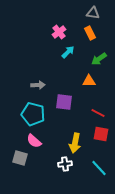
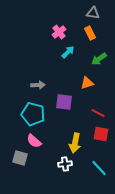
orange triangle: moved 2 px left, 2 px down; rotated 16 degrees counterclockwise
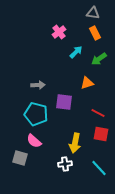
orange rectangle: moved 5 px right
cyan arrow: moved 8 px right
cyan pentagon: moved 3 px right
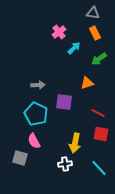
cyan arrow: moved 2 px left, 4 px up
cyan pentagon: rotated 10 degrees clockwise
pink semicircle: rotated 21 degrees clockwise
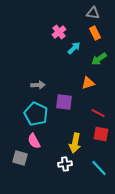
orange triangle: moved 1 px right
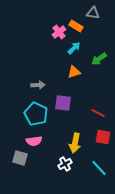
orange rectangle: moved 19 px left, 7 px up; rotated 32 degrees counterclockwise
orange triangle: moved 14 px left, 11 px up
purple square: moved 1 px left, 1 px down
red square: moved 2 px right, 3 px down
pink semicircle: rotated 70 degrees counterclockwise
white cross: rotated 24 degrees counterclockwise
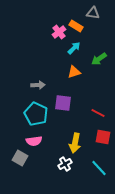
gray square: rotated 14 degrees clockwise
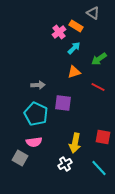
gray triangle: rotated 24 degrees clockwise
red line: moved 26 px up
pink semicircle: moved 1 px down
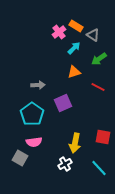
gray triangle: moved 22 px down
purple square: rotated 30 degrees counterclockwise
cyan pentagon: moved 4 px left; rotated 10 degrees clockwise
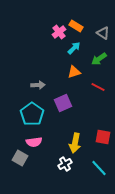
gray triangle: moved 10 px right, 2 px up
